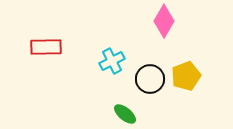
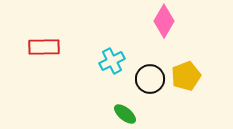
red rectangle: moved 2 px left
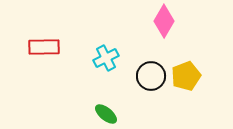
cyan cross: moved 6 px left, 3 px up
black circle: moved 1 px right, 3 px up
green ellipse: moved 19 px left
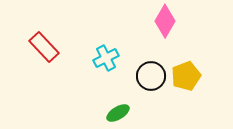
pink diamond: moved 1 px right
red rectangle: rotated 48 degrees clockwise
green ellipse: moved 12 px right, 1 px up; rotated 70 degrees counterclockwise
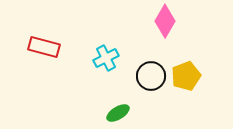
red rectangle: rotated 32 degrees counterclockwise
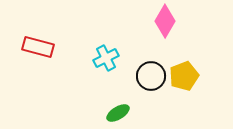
red rectangle: moved 6 px left
yellow pentagon: moved 2 px left
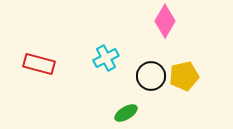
red rectangle: moved 1 px right, 17 px down
yellow pentagon: rotated 8 degrees clockwise
green ellipse: moved 8 px right
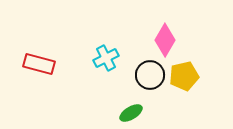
pink diamond: moved 19 px down
black circle: moved 1 px left, 1 px up
green ellipse: moved 5 px right
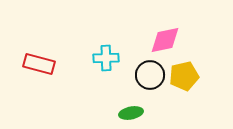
pink diamond: rotated 48 degrees clockwise
cyan cross: rotated 25 degrees clockwise
green ellipse: rotated 20 degrees clockwise
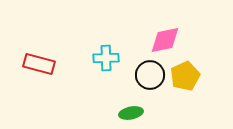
yellow pentagon: moved 1 px right; rotated 12 degrees counterclockwise
